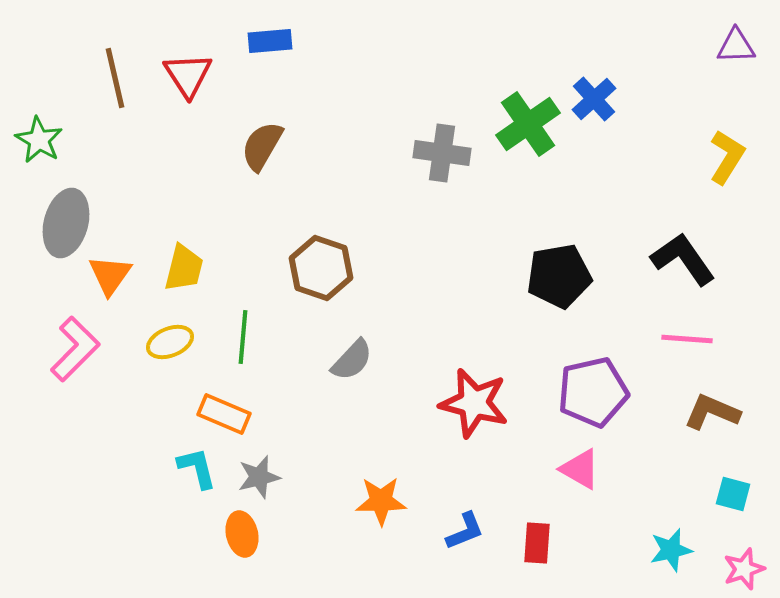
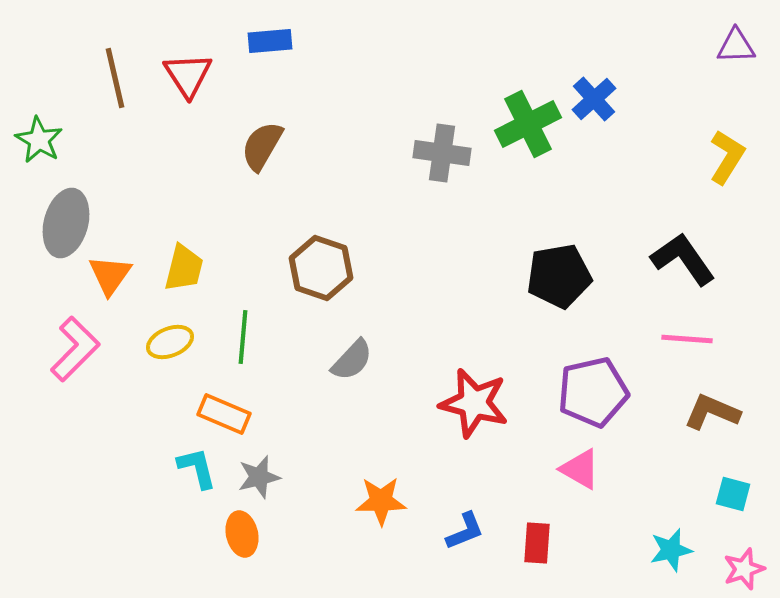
green cross: rotated 8 degrees clockwise
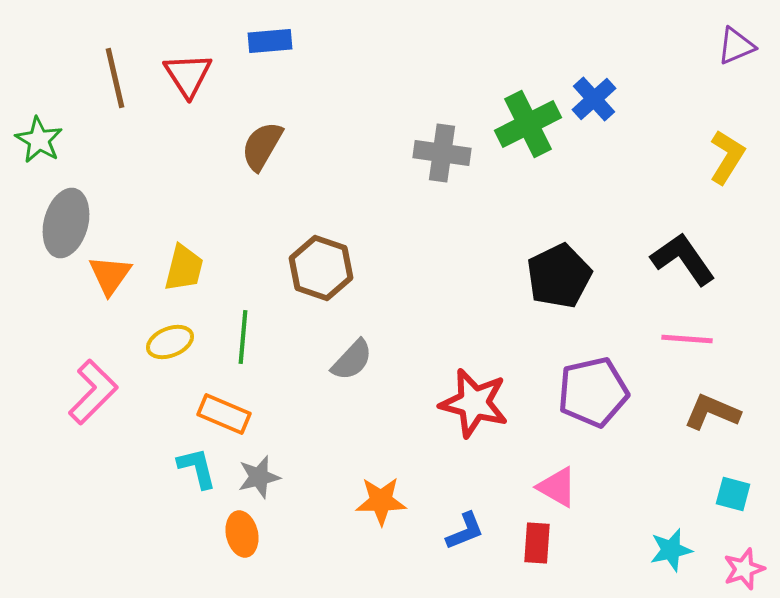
purple triangle: rotated 21 degrees counterclockwise
black pentagon: rotated 16 degrees counterclockwise
pink L-shape: moved 18 px right, 43 px down
pink triangle: moved 23 px left, 18 px down
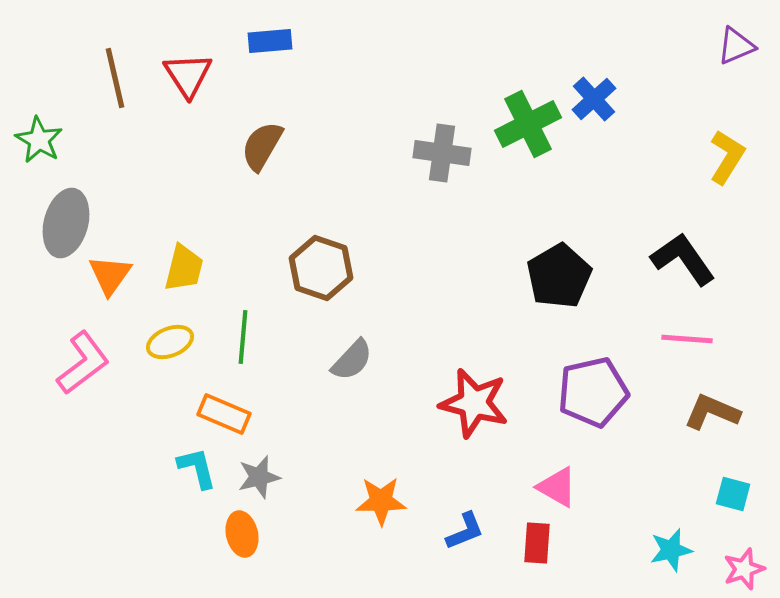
black pentagon: rotated 4 degrees counterclockwise
pink L-shape: moved 10 px left, 29 px up; rotated 8 degrees clockwise
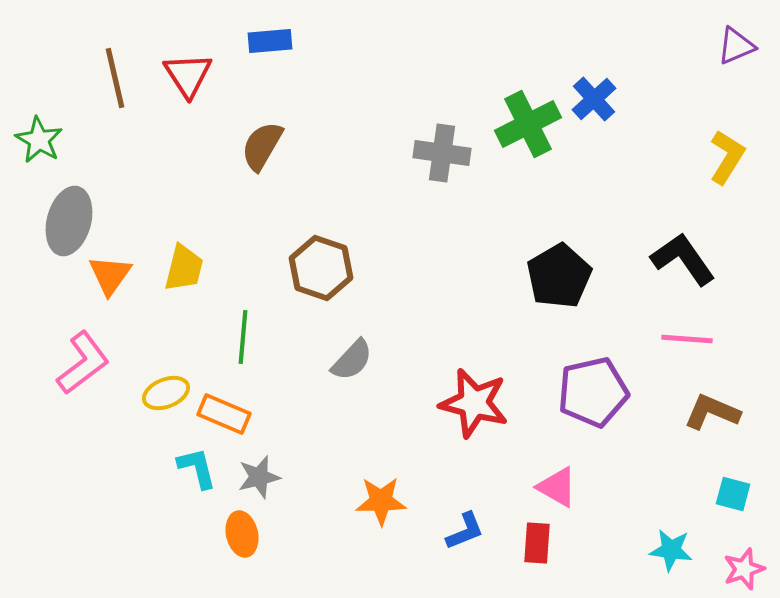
gray ellipse: moved 3 px right, 2 px up
yellow ellipse: moved 4 px left, 51 px down
cyan star: rotated 21 degrees clockwise
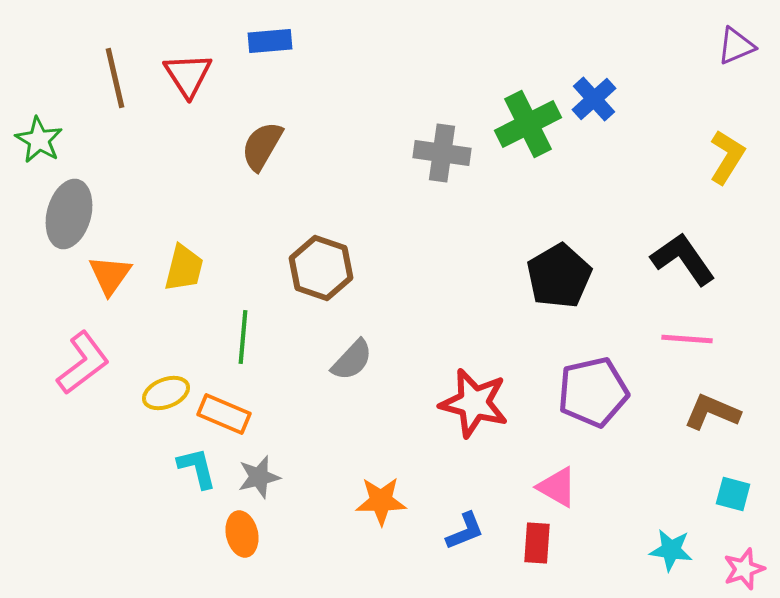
gray ellipse: moved 7 px up
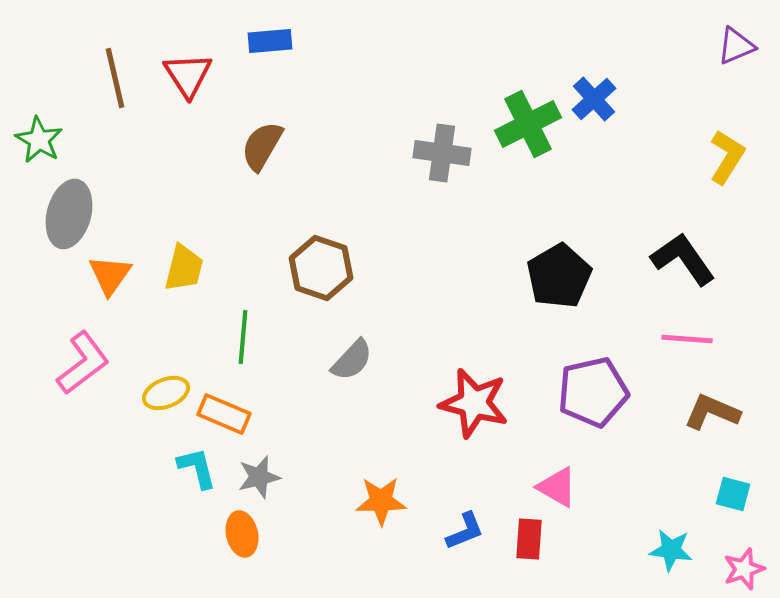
red rectangle: moved 8 px left, 4 px up
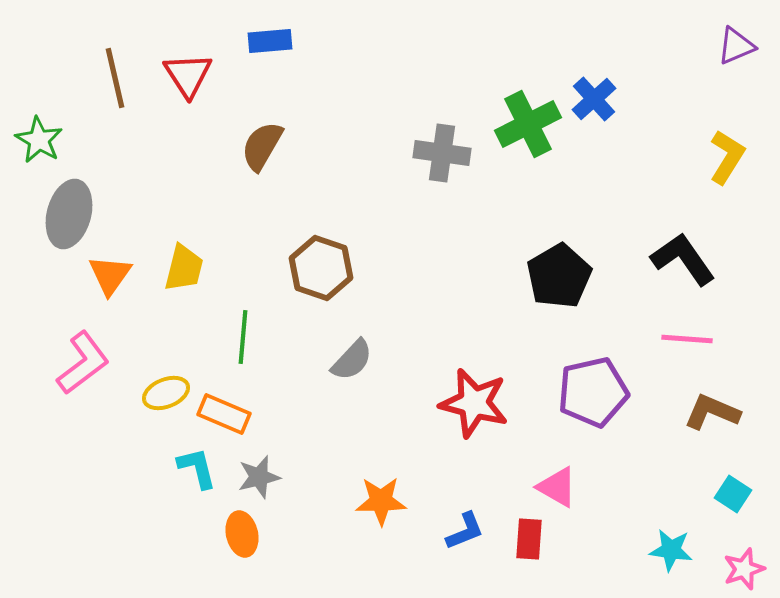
cyan square: rotated 18 degrees clockwise
